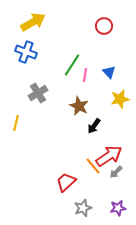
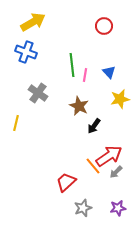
green line: rotated 40 degrees counterclockwise
gray cross: rotated 24 degrees counterclockwise
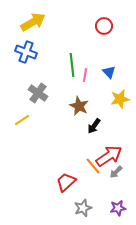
yellow line: moved 6 px right, 3 px up; rotated 42 degrees clockwise
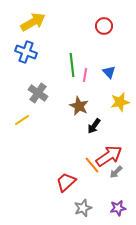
yellow star: moved 3 px down
orange line: moved 1 px left, 1 px up
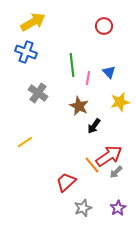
pink line: moved 3 px right, 3 px down
yellow line: moved 3 px right, 22 px down
purple star: rotated 21 degrees counterclockwise
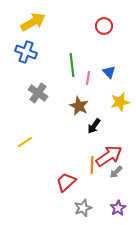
orange line: rotated 42 degrees clockwise
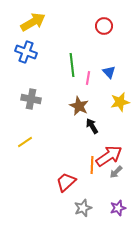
gray cross: moved 7 px left, 6 px down; rotated 24 degrees counterclockwise
black arrow: moved 2 px left; rotated 112 degrees clockwise
purple star: rotated 14 degrees clockwise
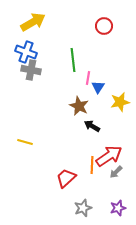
green line: moved 1 px right, 5 px up
blue triangle: moved 11 px left, 15 px down; rotated 16 degrees clockwise
gray cross: moved 29 px up
black arrow: rotated 28 degrees counterclockwise
yellow line: rotated 49 degrees clockwise
red trapezoid: moved 4 px up
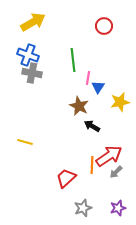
blue cross: moved 2 px right, 3 px down
gray cross: moved 1 px right, 3 px down
